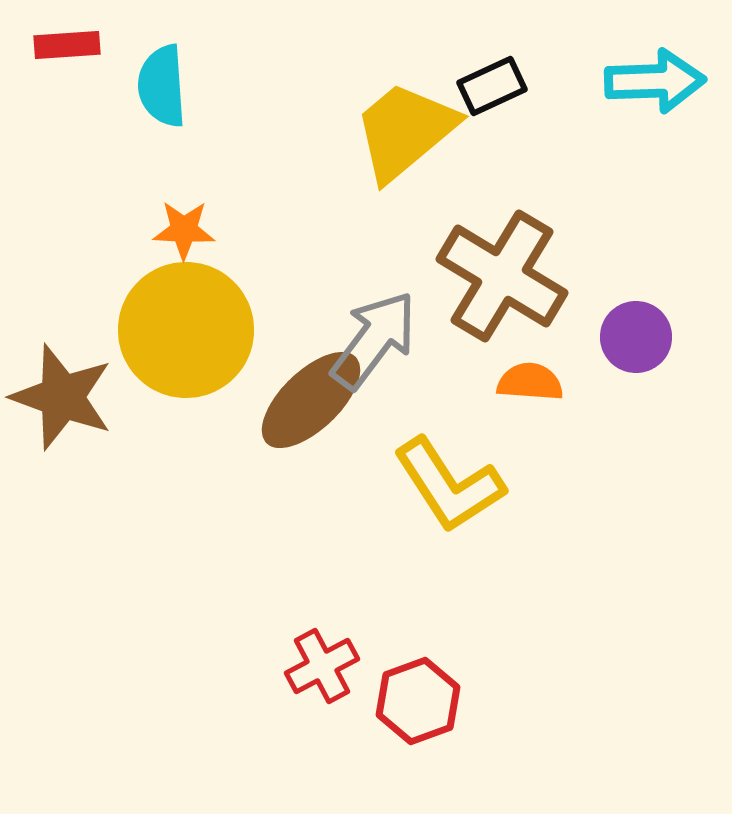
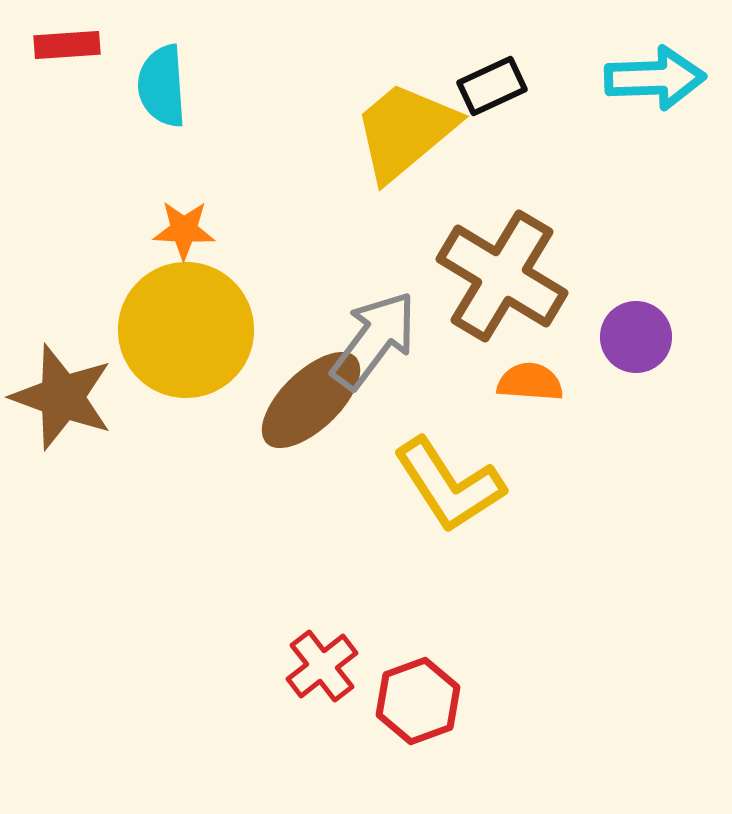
cyan arrow: moved 3 px up
red cross: rotated 10 degrees counterclockwise
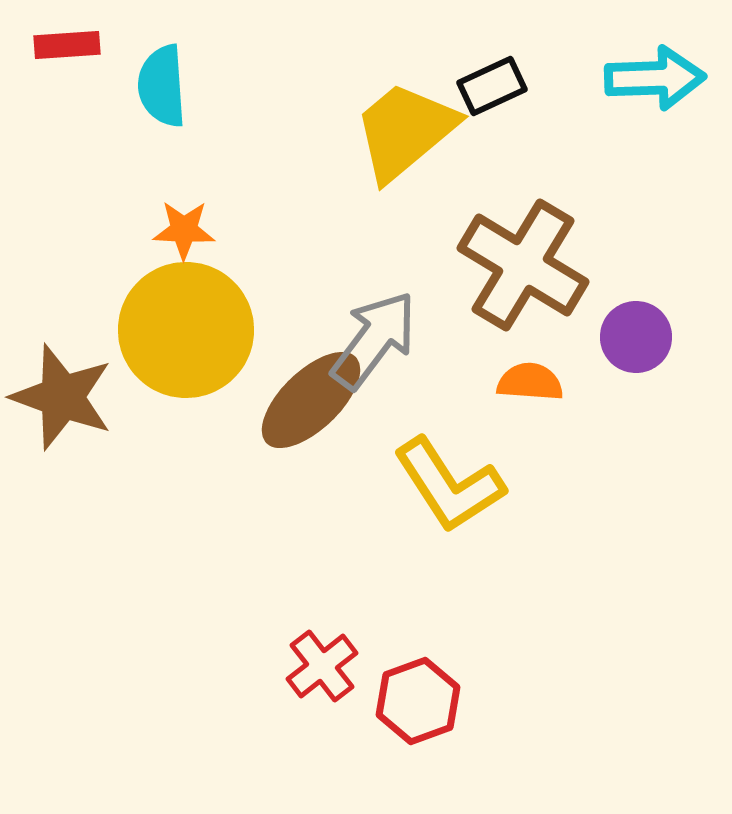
brown cross: moved 21 px right, 11 px up
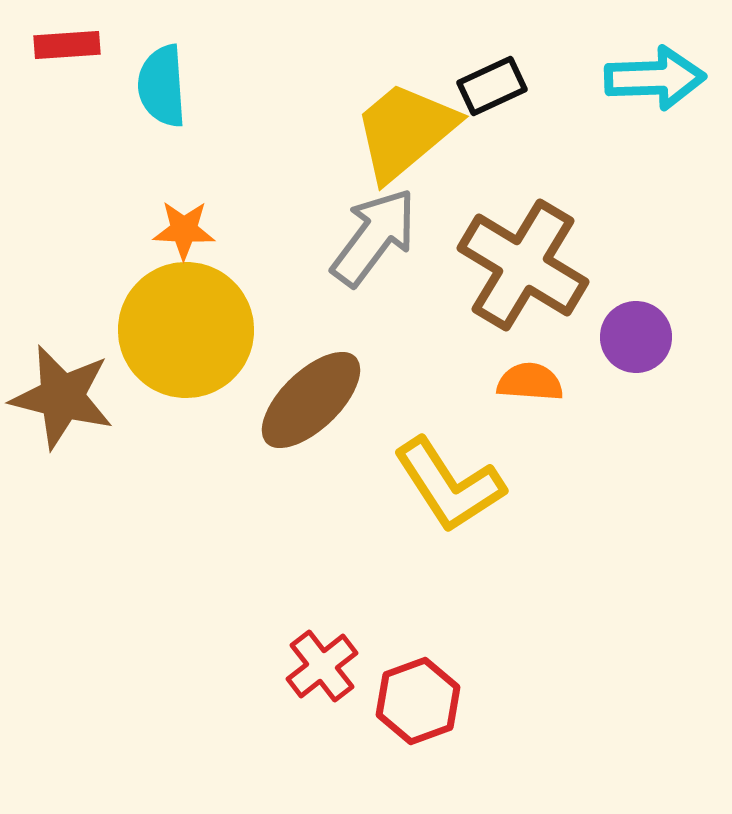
gray arrow: moved 103 px up
brown star: rotated 6 degrees counterclockwise
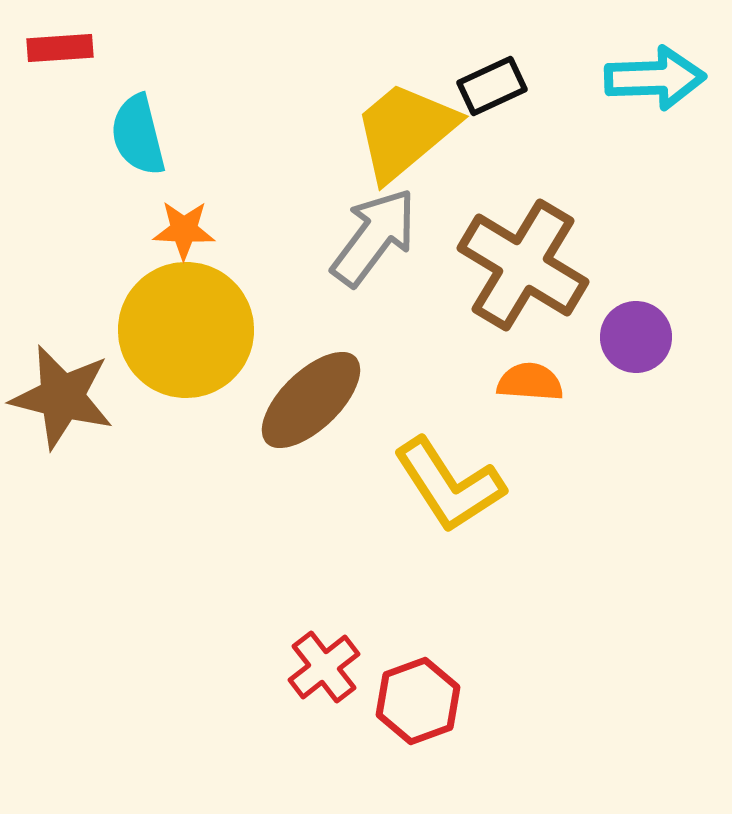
red rectangle: moved 7 px left, 3 px down
cyan semicircle: moved 24 px left, 49 px down; rotated 10 degrees counterclockwise
red cross: moved 2 px right, 1 px down
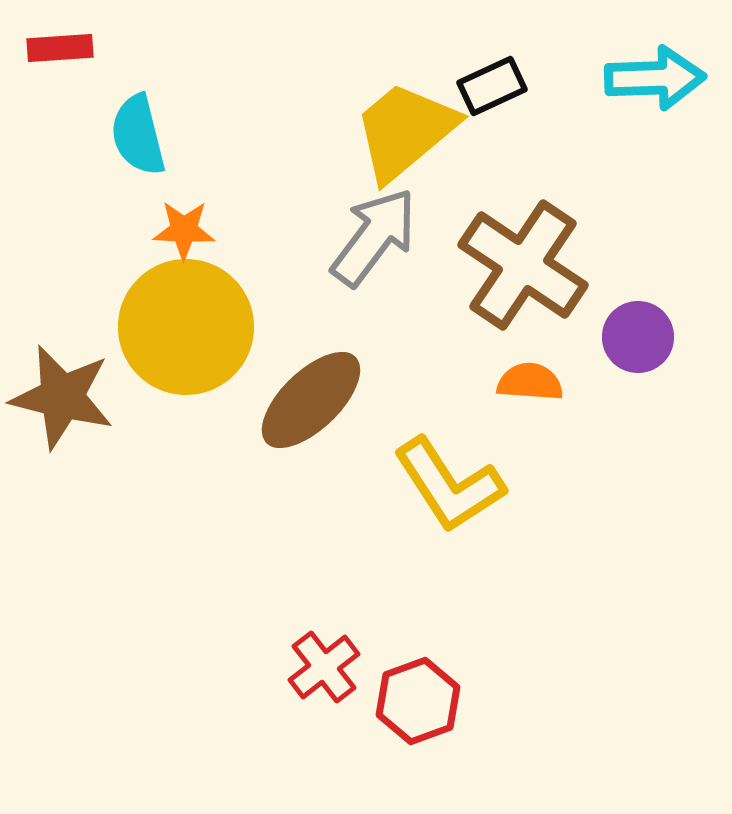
brown cross: rotated 3 degrees clockwise
yellow circle: moved 3 px up
purple circle: moved 2 px right
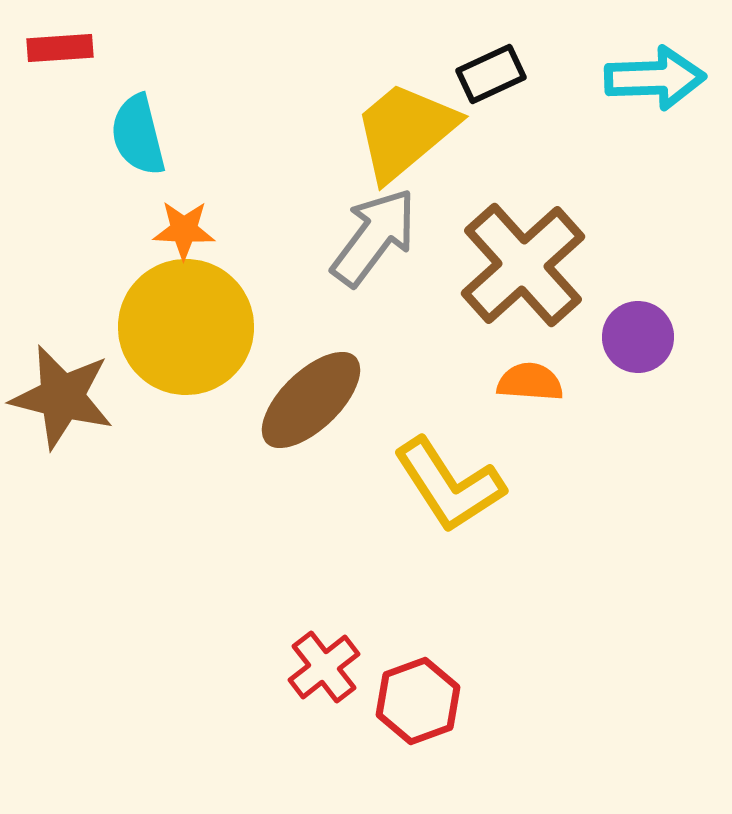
black rectangle: moved 1 px left, 12 px up
brown cross: rotated 14 degrees clockwise
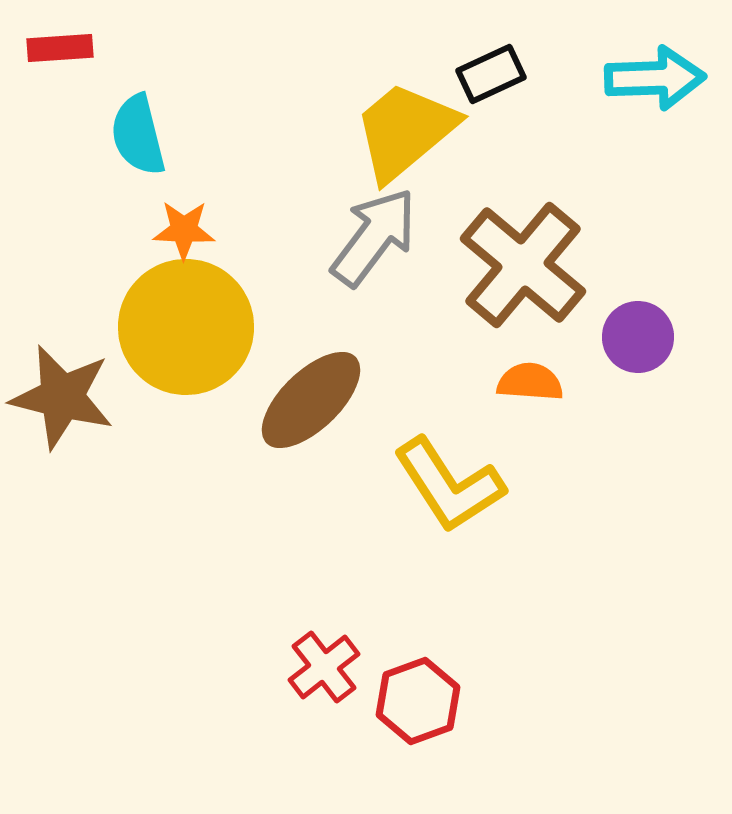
brown cross: rotated 8 degrees counterclockwise
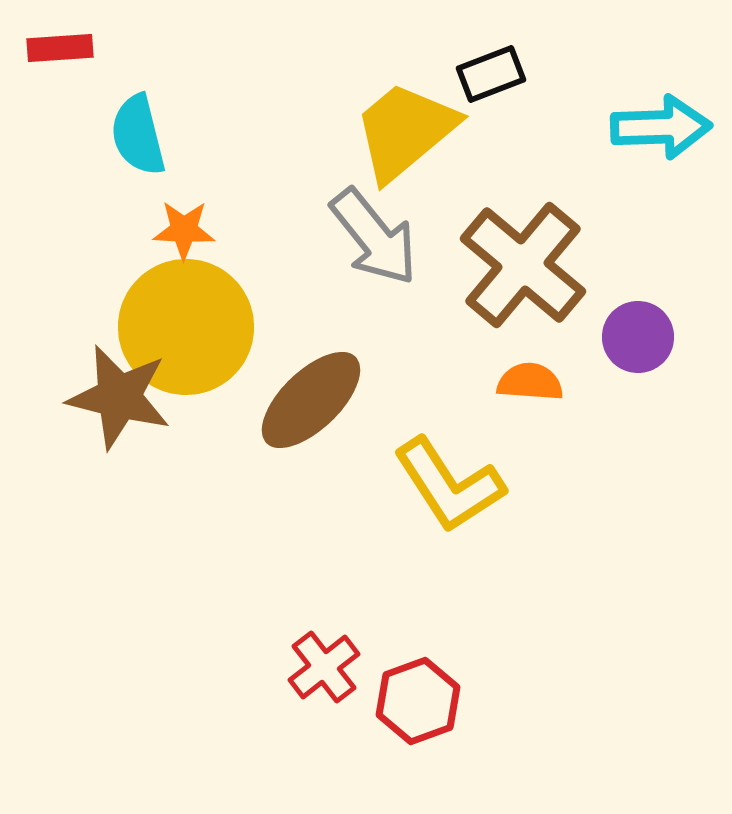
black rectangle: rotated 4 degrees clockwise
cyan arrow: moved 6 px right, 49 px down
gray arrow: rotated 104 degrees clockwise
brown star: moved 57 px right
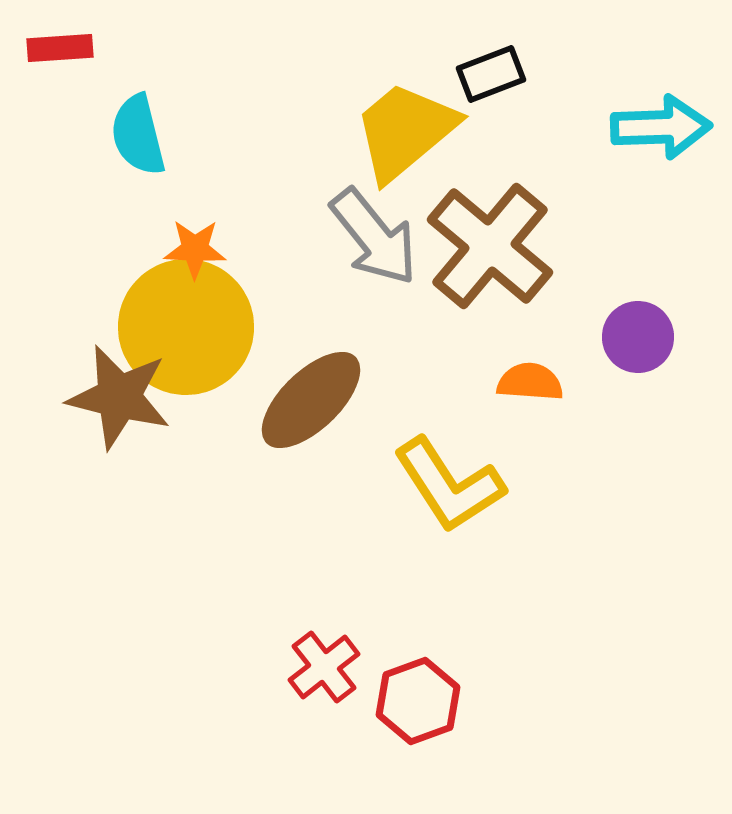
orange star: moved 11 px right, 19 px down
brown cross: moved 33 px left, 19 px up
